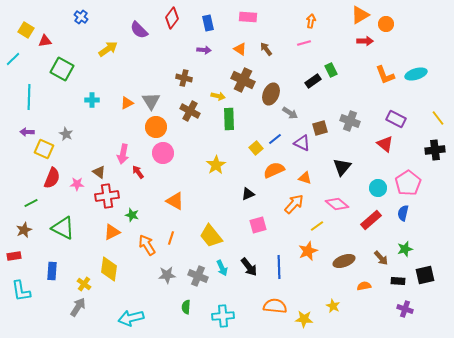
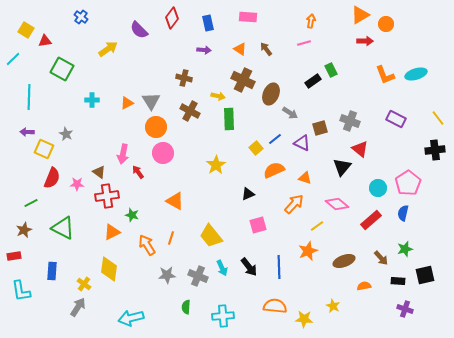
red triangle at (385, 144): moved 25 px left, 5 px down
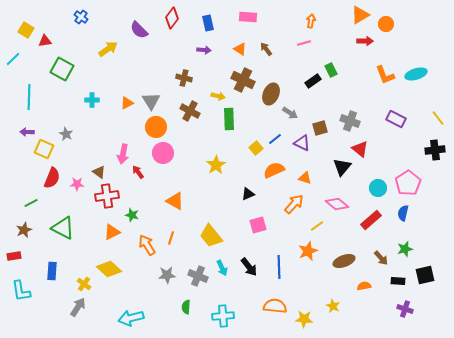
yellow diamond at (109, 269): rotated 55 degrees counterclockwise
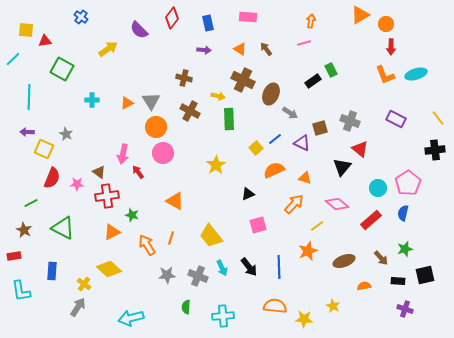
yellow square at (26, 30): rotated 28 degrees counterclockwise
red arrow at (365, 41): moved 26 px right, 6 px down; rotated 91 degrees clockwise
brown star at (24, 230): rotated 21 degrees counterclockwise
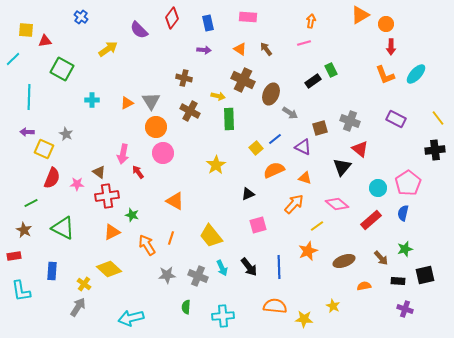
cyan ellipse at (416, 74): rotated 30 degrees counterclockwise
purple triangle at (302, 143): moved 1 px right, 4 px down
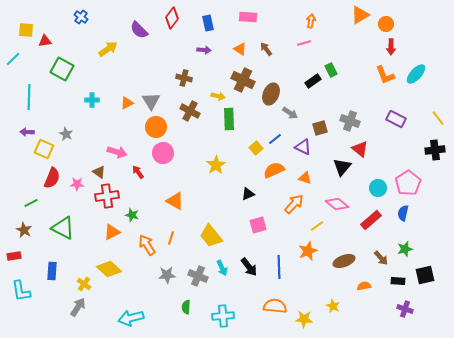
pink arrow at (123, 154): moved 6 px left, 2 px up; rotated 84 degrees counterclockwise
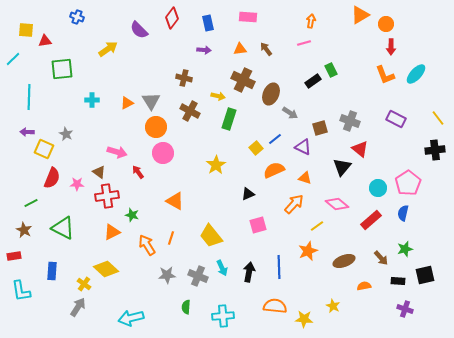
blue cross at (81, 17): moved 4 px left; rotated 16 degrees counterclockwise
orange triangle at (240, 49): rotated 40 degrees counterclockwise
green square at (62, 69): rotated 35 degrees counterclockwise
green rectangle at (229, 119): rotated 20 degrees clockwise
black arrow at (249, 267): moved 5 px down; rotated 132 degrees counterclockwise
yellow diamond at (109, 269): moved 3 px left
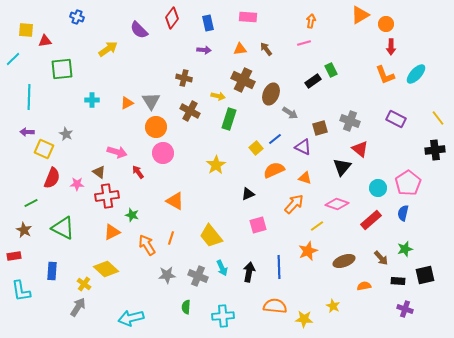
pink diamond at (337, 204): rotated 20 degrees counterclockwise
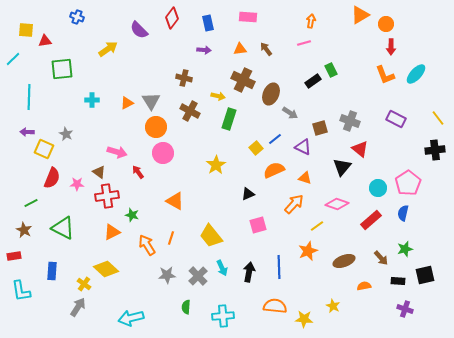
gray cross at (198, 276): rotated 24 degrees clockwise
